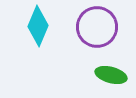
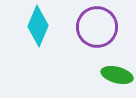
green ellipse: moved 6 px right
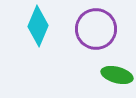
purple circle: moved 1 px left, 2 px down
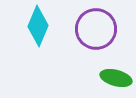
green ellipse: moved 1 px left, 3 px down
